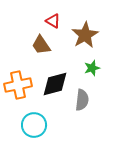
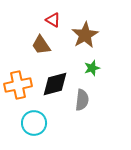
red triangle: moved 1 px up
cyan circle: moved 2 px up
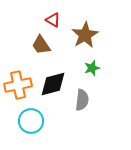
black diamond: moved 2 px left
cyan circle: moved 3 px left, 2 px up
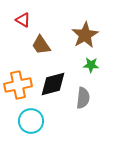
red triangle: moved 30 px left
green star: moved 1 px left, 3 px up; rotated 21 degrees clockwise
gray semicircle: moved 1 px right, 2 px up
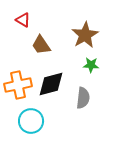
black diamond: moved 2 px left
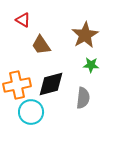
orange cross: moved 1 px left
cyan circle: moved 9 px up
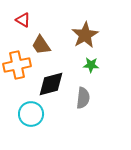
orange cross: moved 20 px up
cyan circle: moved 2 px down
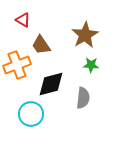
orange cross: rotated 8 degrees counterclockwise
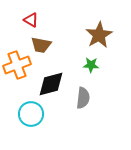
red triangle: moved 8 px right
brown star: moved 14 px right
brown trapezoid: rotated 45 degrees counterclockwise
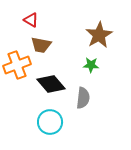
black diamond: rotated 64 degrees clockwise
cyan circle: moved 19 px right, 8 px down
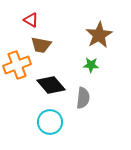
black diamond: moved 1 px down
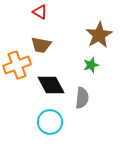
red triangle: moved 9 px right, 8 px up
green star: rotated 21 degrees counterclockwise
black diamond: rotated 12 degrees clockwise
gray semicircle: moved 1 px left
